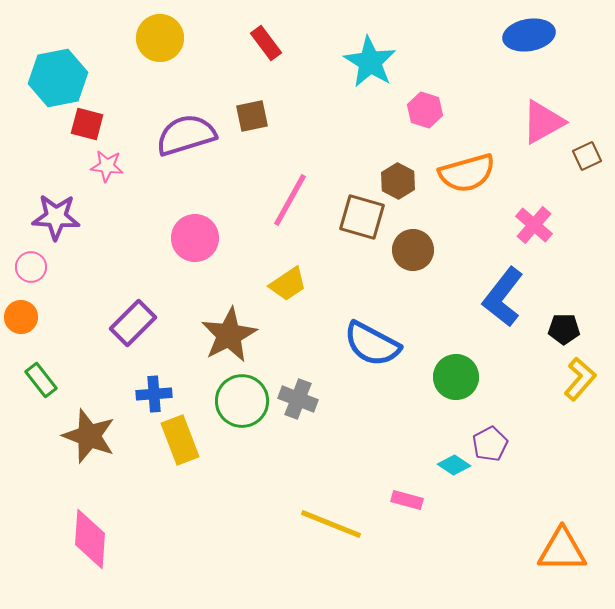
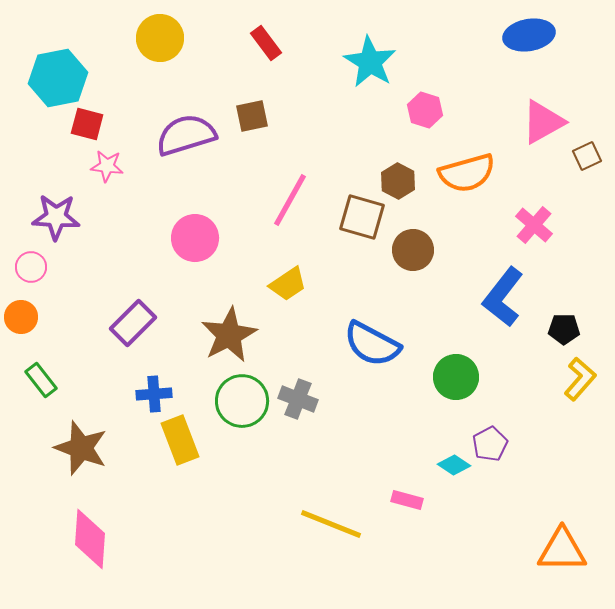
brown star at (89, 436): moved 8 px left, 12 px down
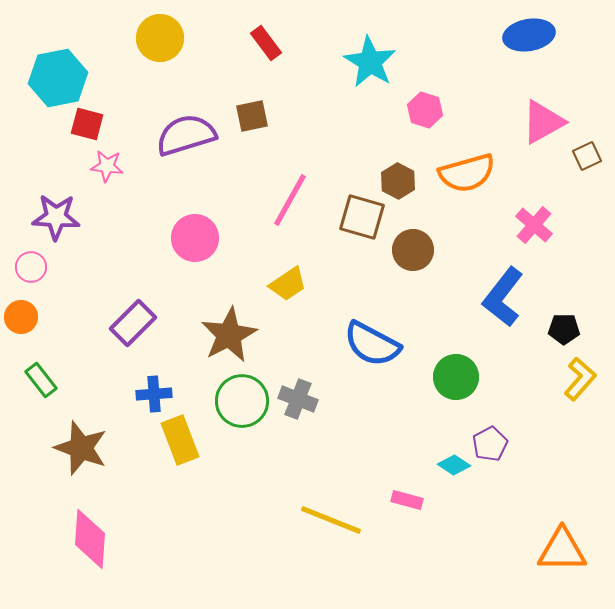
yellow line at (331, 524): moved 4 px up
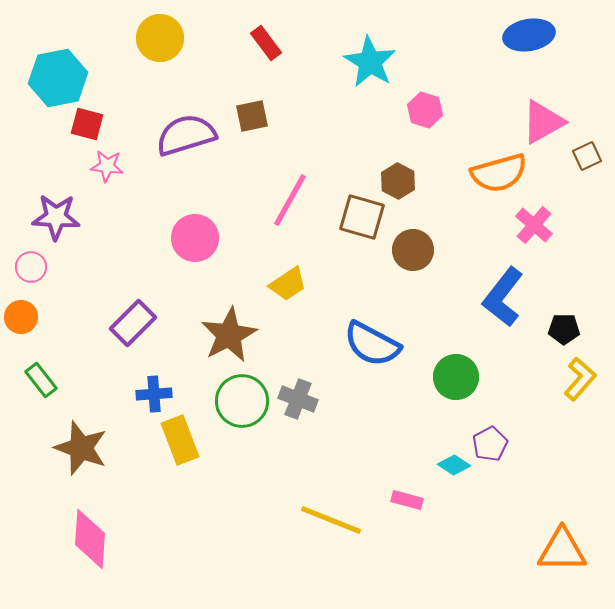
orange semicircle at (467, 173): moved 32 px right
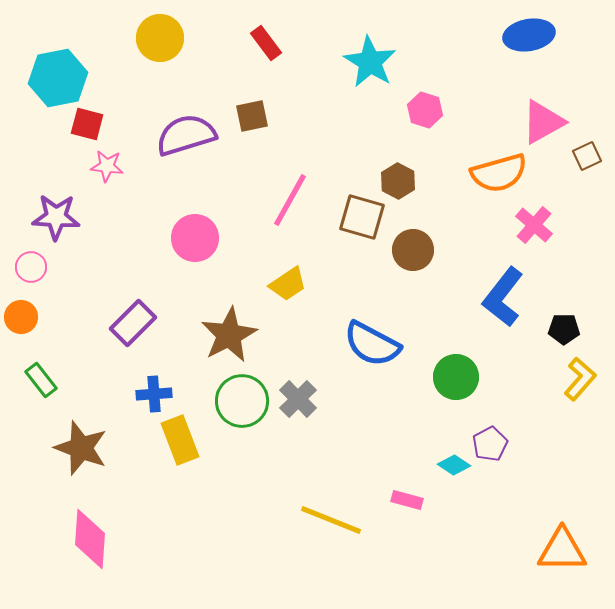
gray cross at (298, 399): rotated 24 degrees clockwise
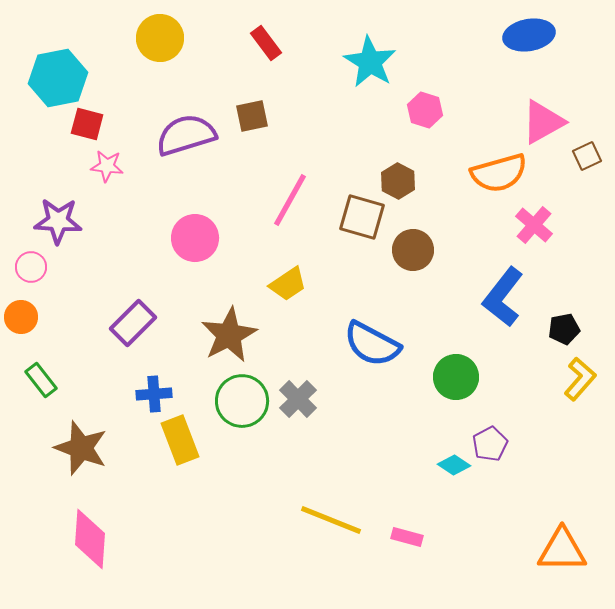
purple star at (56, 217): moved 2 px right, 4 px down
black pentagon at (564, 329): rotated 12 degrees counterclockwise
pink rectangle at (407, 500): moved 37 px down
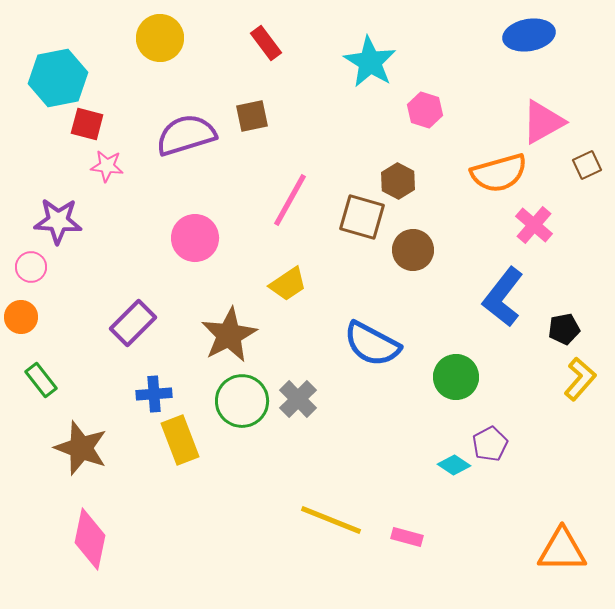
brown square at (587, 156): moved 9 px down
pink diamond at (90, 539): rotated 8 degrees clockwise
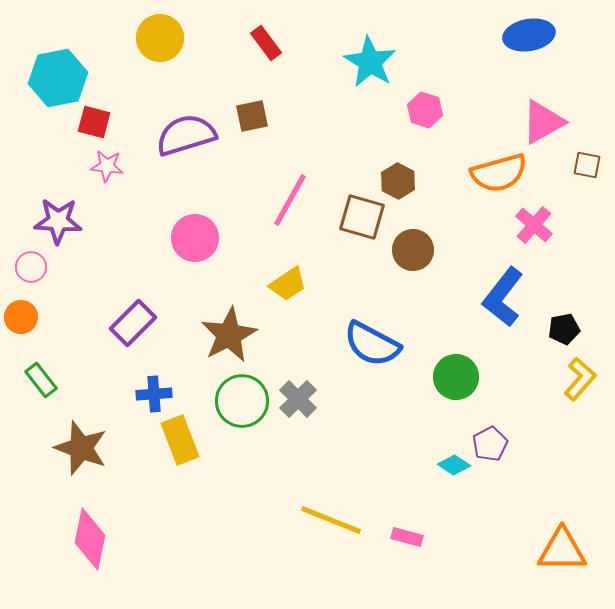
red square at (87, 124): moved 7 px right, 2 px up
brown square at (587, 165): rotated 36 degrees clockwise
